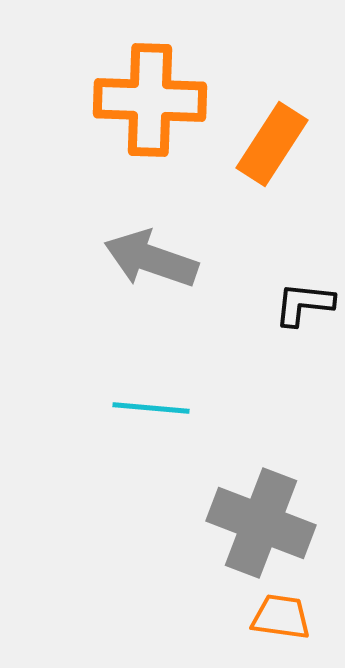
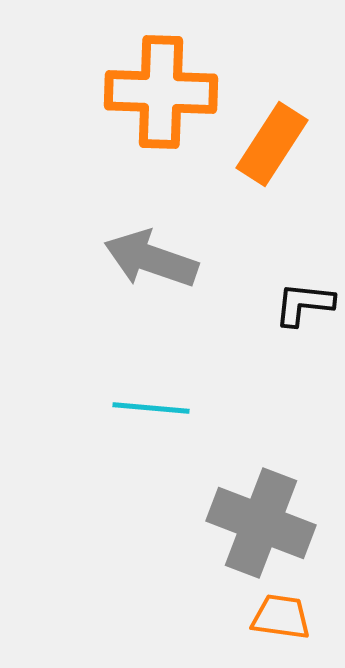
orange cross: moved 11 px right, 8 px up
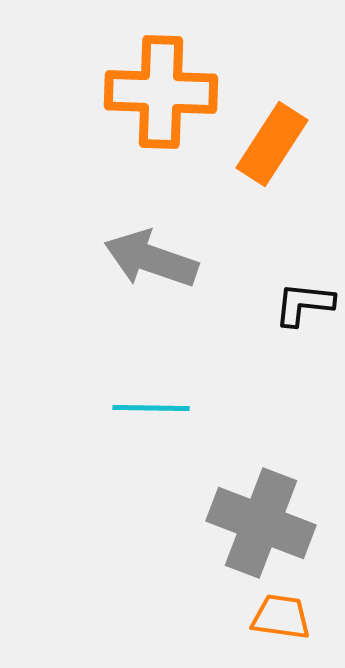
cyan line: rotated 4 degrees counterclockwise
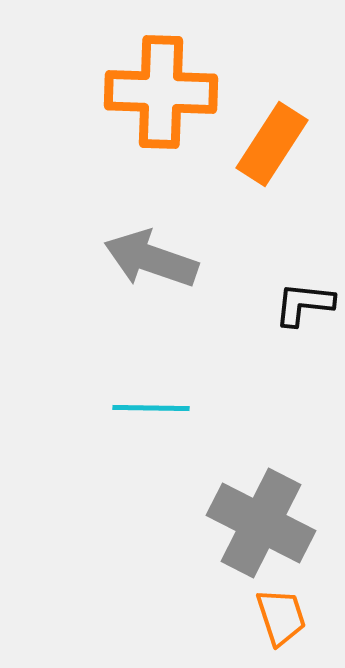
gray cross: rotated 6 degrees clockwise
orange trapezoid: rotated 64 degrees clockwise
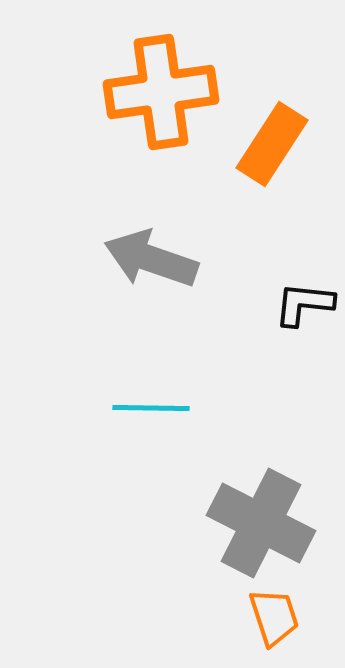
orange cross: rotated 10 degrees counterclockwise
orange trapezoid: moved 7 px left
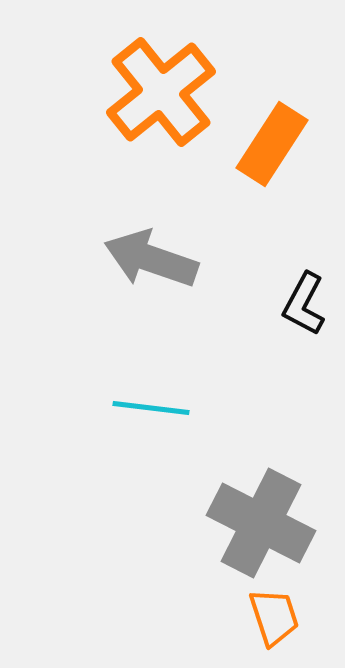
orange cross: rotated 31 degrees counterclockwise
black L-shape: rotated 68 degrees counterclockwise
cyan line: rotated 6 degrees clockwise
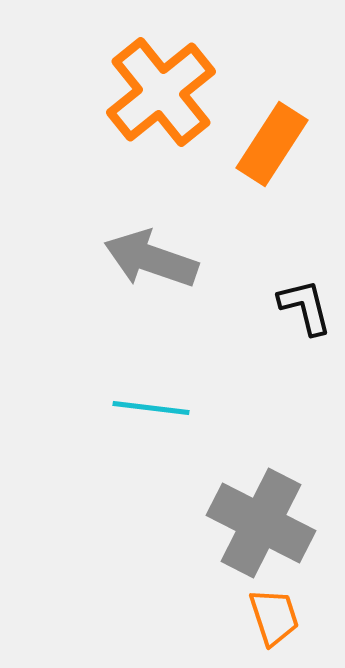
black L-shape: moved 1 px right, 3 px down; rotated 138 degrees clockwise
